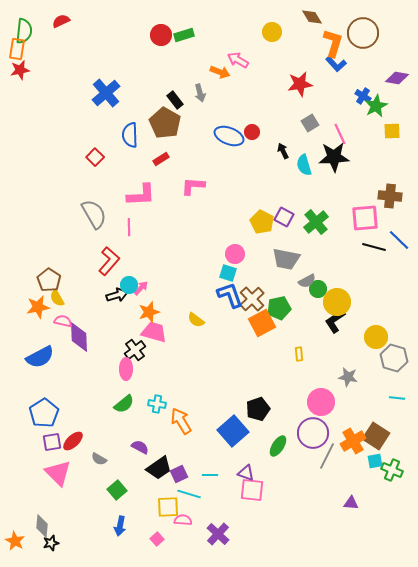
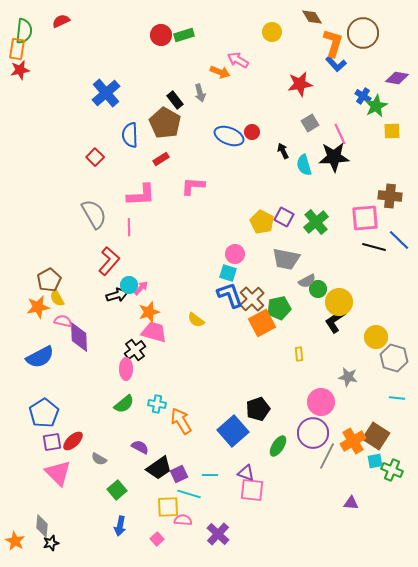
brown pentagon at (49, 280): rotated 10 degrees clockwise
yellow circle at (337, 302): moved 2 px right
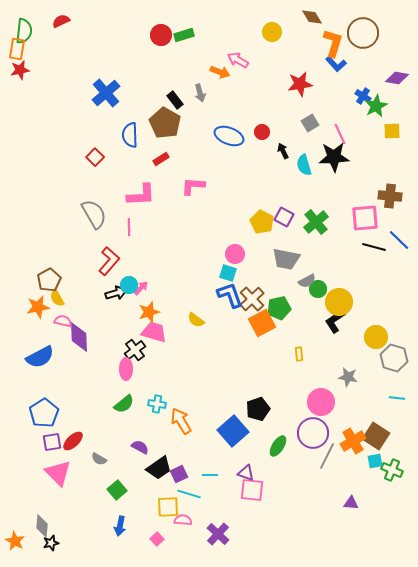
red circle at (252, 132): moved 10 px right
black arrow at (117, 295): moved 1 px left, 2 px up
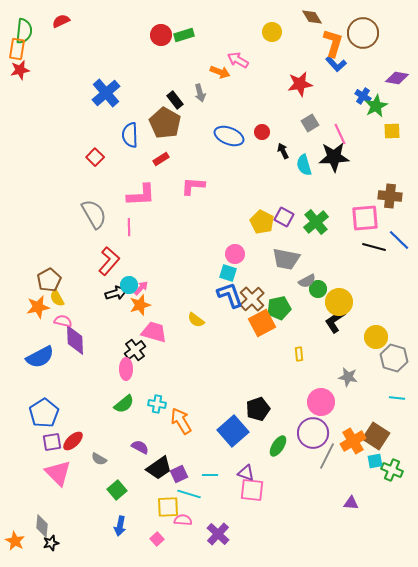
orange star at (149, 312): moved 9 px left, 7 px up
purple diamond at (79, 337): moved 4 px left, 3 px down
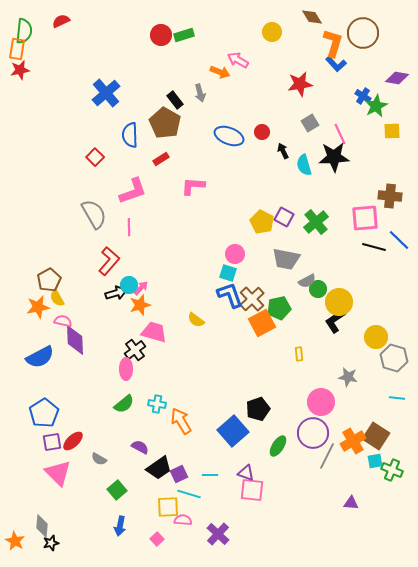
pink L-shape at (141, 195): moved 8 px left, 4 px up; rotated 16 degrees counterclockwise
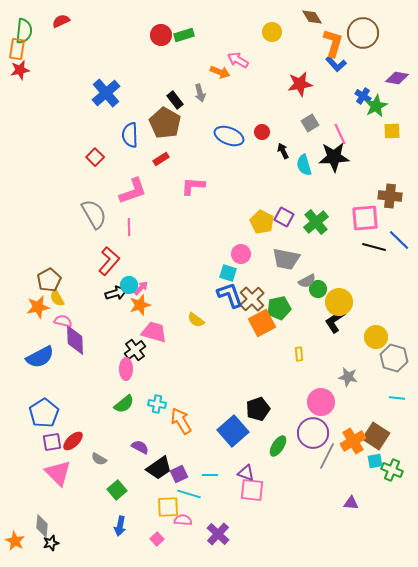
pink circle at (235, 254): moved 6 px right
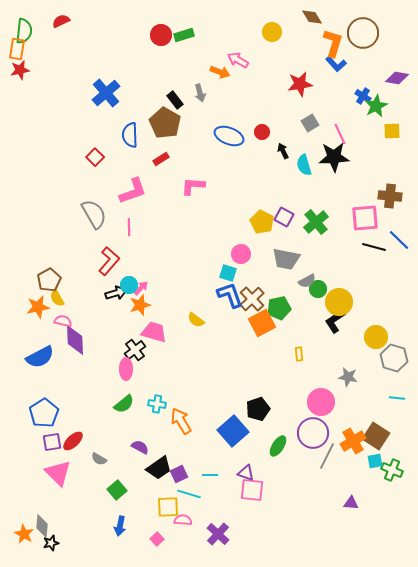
orange star at (15, 541): moved 9 px right, 7 px up
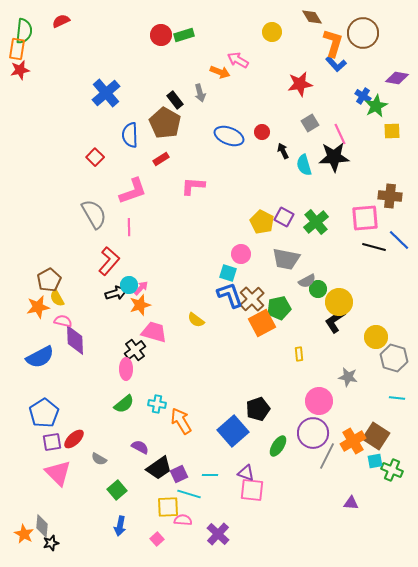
pink circle at (321, 402): moved 2 px left, 1 px up
red ellipse at (73, 441): moved 1 px right, 2 px up
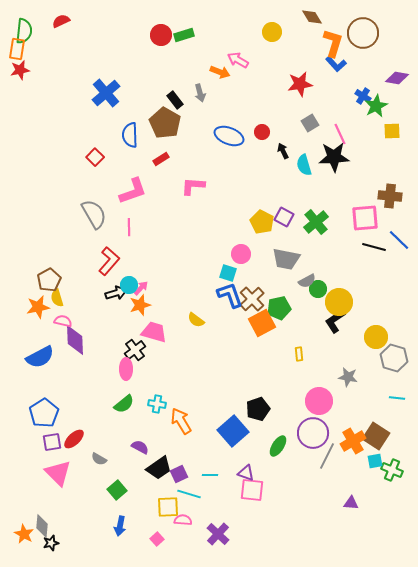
yellow semicircle at (57, 298): rotated 12 degrees clockwise
